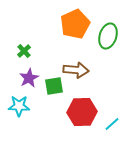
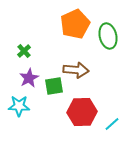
green ellipse: rotated 30 degrees counterclockwise
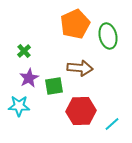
brown arrow: moved 4 px right, 2 px up
red hexagon: moved 1 px left, 1 px up
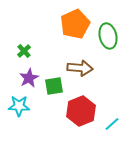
red hexagon: rotated 20 degrees counterclockwise
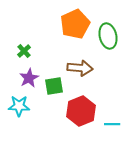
cyan line: rotated 42 degrees clockwise
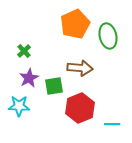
red hexagon: moved 1 px left, 3 px up
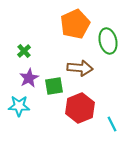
green ellipse: moved 5 px down
cyan line: rotated 63 degrees clockwise
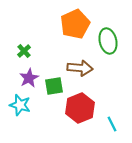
cyan star: moved 1 px right, 1 px up; rotated 15 degrees clockwise
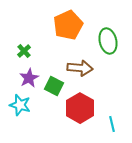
orange pentagon: moved 7 px left, 1 px down
green square: rotated 36 degrees clockwise
red hexagon: rotated 8 degrees counterclockwise
cyan line: rotated 14 degrees clockwise
